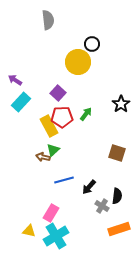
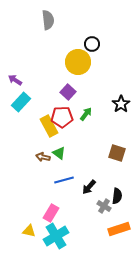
purple square: moved 10 px right, 1 px up
green triangle: moved 6 px right, 3 px down; rotated 40 degrees counterclockwise
gray cross: moved 2 px right
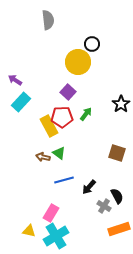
black semicircle: rotated 35 degrees counterclockwise
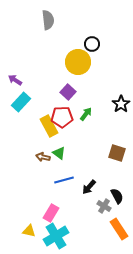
orange rectangle: rotated 75 degrees clockwise
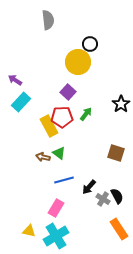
black circle: moved 2 px left
brown square: moved 1 px left
gray cross: moved 1 px left, 7 px up
pink rectangle: moved 5 px right, 5 px up
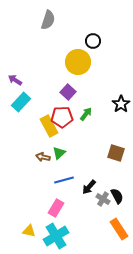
gray semicircle: rotated 24 degrees clockwise
black circle: moved 3 px right, 3 px up
green triangle: rotated 40 degrees clockwise
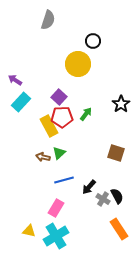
yellow circle: moved 2 px down
purple square: moved 9 px left, 5 px down
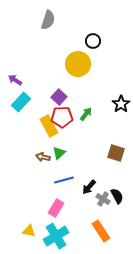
orange rectangle: moved 18 px left, 2 px down
